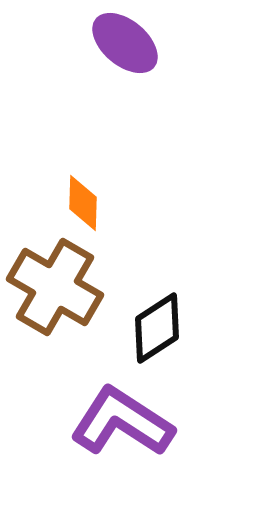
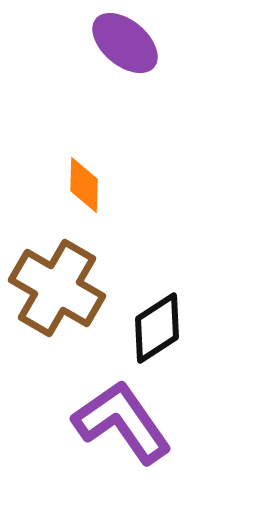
orange diamond: moved 1 px right, 18 px up
brown cross: moved 2 px right, 1 px down
purple L-shape: rotated 22 degrees clockwise
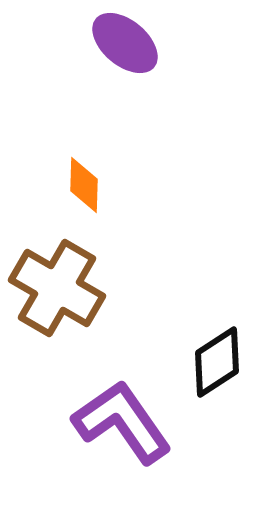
black diamond: moved 60 px right, 34 px down
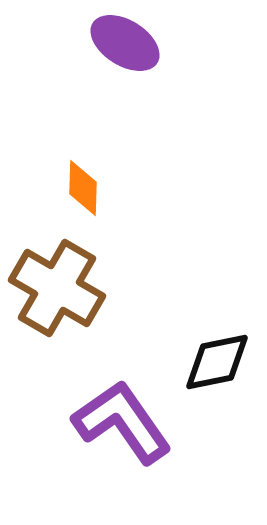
purple ellipse: rotated 8 degrees counterclockwise
orange diamond: moved 1 px left, 3 px down
black diamond: rotated 22 degrees clockwise
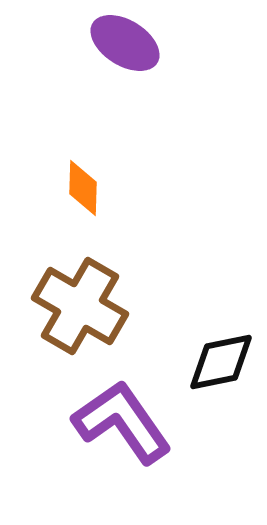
brown cross: moved 23 px right, 18 px down
black diamond: moved 4 px right
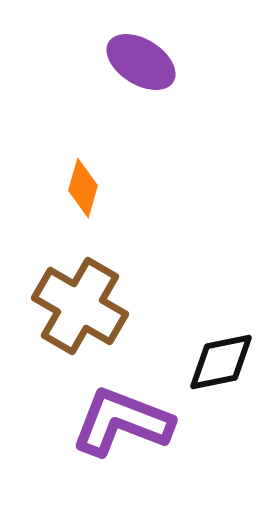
purple ellipse: moved 16 px right, 19 px down
orange diamond: rotated 14 degrees clockwise
purple L-shape: rotated 34 degrees counterclockwise
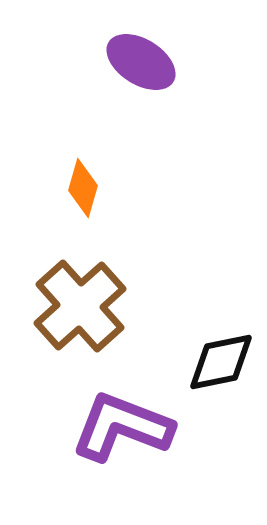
brown cross: rotated 18 degrees clockwise
purple L-shape: moved 5 px down
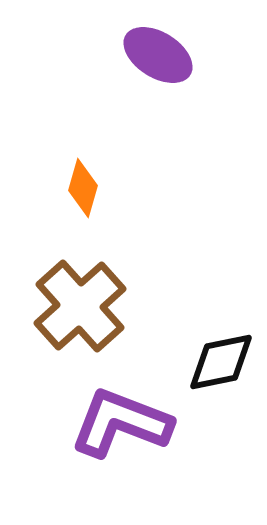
purple ellipse: moved 17 px right, 7 px up
purple L-shape: moved 1 px left, 4 px up
